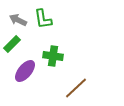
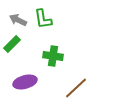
purple ellipse: moved 11 px down; rotated 35 degrees clockwise
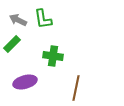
brown line: rotated 35 degrees counterclockwise
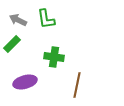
green L-shape: moved 3 px right
green cross: moved 1 px right, 1 px down
brown line: moved 1 px right, 3 px up
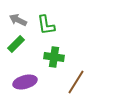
green L-shape: moved 6 px down
green rectangle: moved 4 px right
brown line: moved 1 px left, 3 px up; rotated 20 degrees clockwise
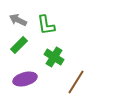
green rectangle: moved 3 px right, 1 px down
green cross: rotated 24 degrees clockwise
purple ellipse: moved 3 px up
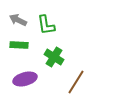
green rectangle: rotated 48 degrees clockwise
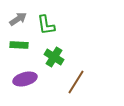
gray arrow: moved 1 px up; rotated 120 degrees clockwise
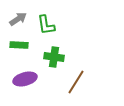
green cross: rotated 24 degrees counterclockwise
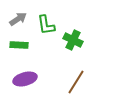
green cross: moved 19 px right, 17 px up; rotated 18 degrees clockwise
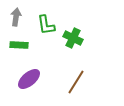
gray arrow: moved 2 px left, 2 px up; rotated 48 degrees counterclockwise
green cross: moved 2 px up
purple ellipse: moved 4 px right; rotated 25 degrees counterclockwise
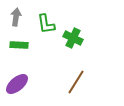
green L-shape: moved 1 px up
purple ellipse: moved 12 px left, 5 px down
